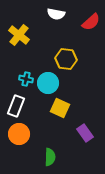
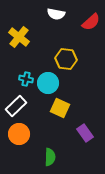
yellow cross: moved 2 px down
white rectangle: rotated 25 degrees clockwise
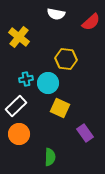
cyan cross: rotated 24 degrees counterclockwise
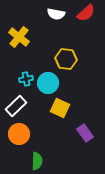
red semicircle: moved 5 px left, 9 px up
green semicircle: moved 13 px left, 4 px down
